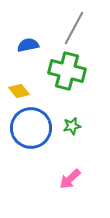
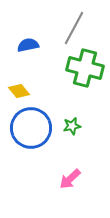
green cross: moved 18 px right, 3 px up
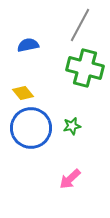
gray line: moved 6 px right, 3 px up
yellow diamond: moved 4 px right, 2 px down
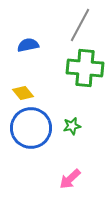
green cross: rotated 9 degrees counterclockwise
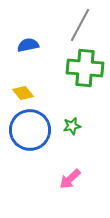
blue circle: moved 1 px left, 2 px down
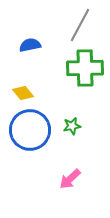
blue semicircle: moved 2 px right
green cross: rotated 6 degrees counterclockwise
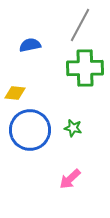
yellow diamond: moved 8 px left; rotated 45 degrees counterclockwise
green star: moved 1 px right, 2 px down; rotated 24 degrees clockwise
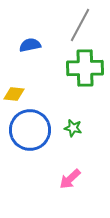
yellow diamond: moved 1 px left, 1 px down
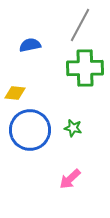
yellow diamond: moved 1 px right, 1 px up
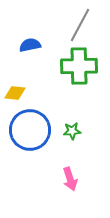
green cross: moved 6 px left, 2 px up
green star: moved 1 px left, 3 px down; rotated 18 degrees counterclockwise
pink arrow: rotated 65 degrees counterclockwise
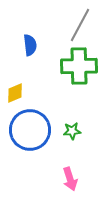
blue semicircle: rotated 95 degrees clockwise
yellow diamond: rotated 30 degrees counterclockwise
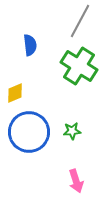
gray line: moved 4 px up
green cross: rotated 33 degrees clockwise
blue circle: moved 1 px left, 2 px down
pink arrow: moved 6 px right, 2 px down
